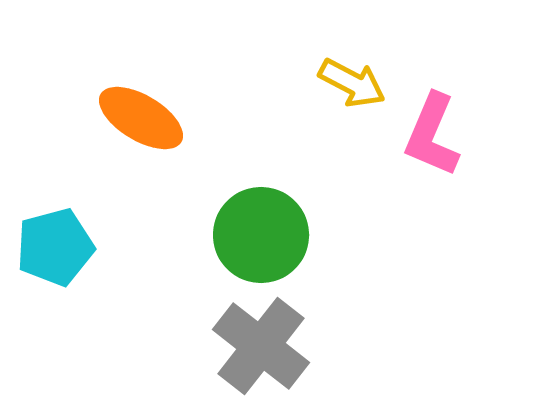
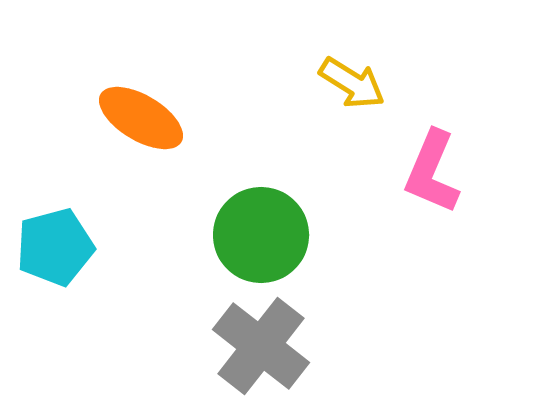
yellow arrow: rotated 4 degrees clockwise
pink L-shape: moved 37 px down
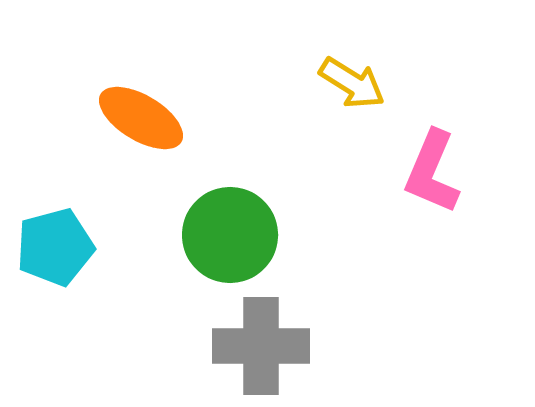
green circle: moved 31 px left
gray cross: rotated 38 degrees counterclockwise
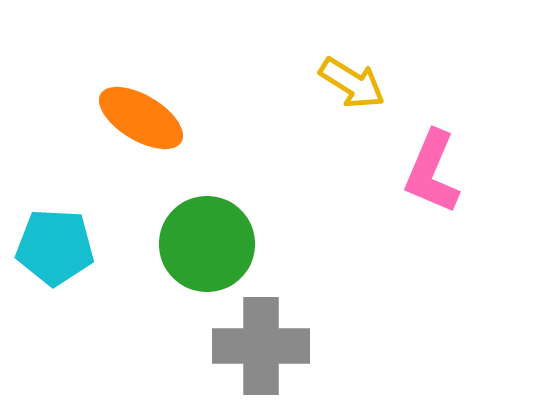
green circle: moved 23 px left, 9 px down
cyan pentagon: rotated 18 degrees clockwise
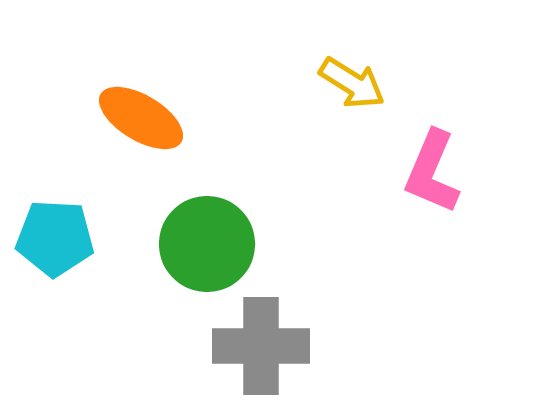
cyan pentagon: moved 9 px up
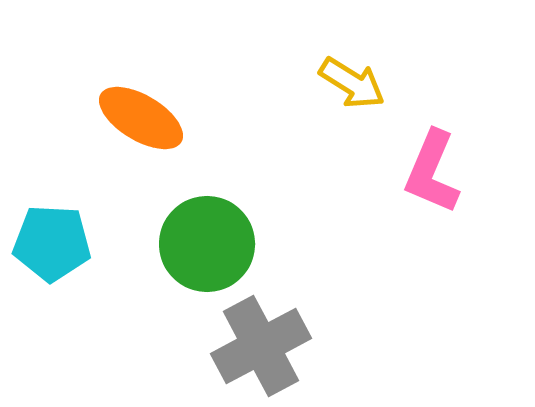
cyan pentagon: moved 3 px left, 5 px down
gray cross: rotated 28 degrees counterclockwise
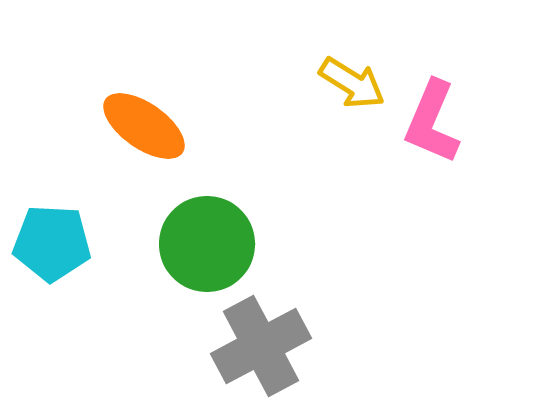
orange ellipse: moved 3 px right, 8 px down; rotated 4 degrees clockwise
pink L-shape: moved 50 px up
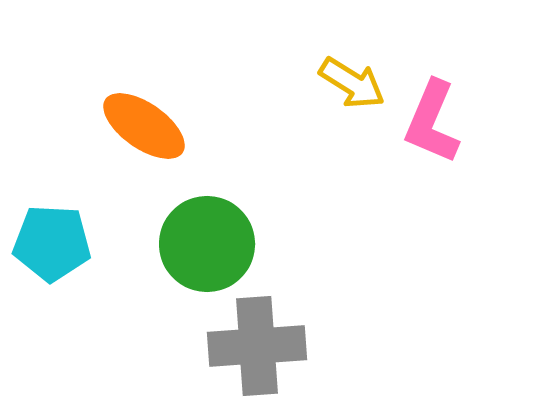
gray cross: moved 4 px left; rotated 24 degrees clockwise
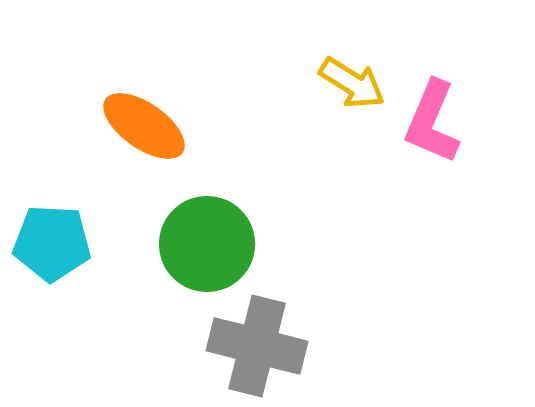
gray cross: rotated 18 degrees clockwise
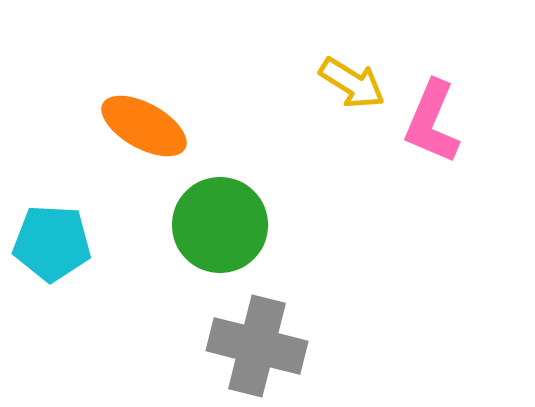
orange ellipse: rotated 6 degrees counterclockwise
green circle: moved 13 px right, 19 px up
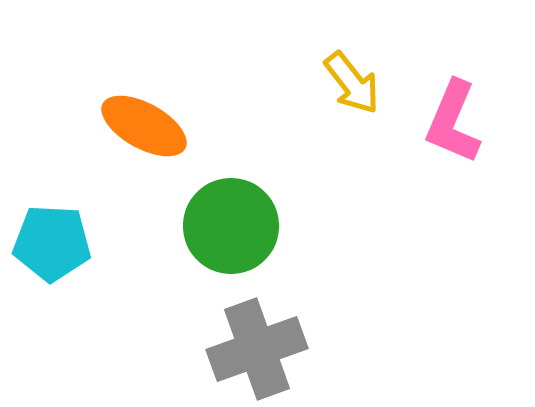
yellow arrow: rotated 20 degrees clockwise
pink L-shape: moved 21 px right
green circle: moved 11 px right, 1 px down
gray cross: moved 3 px down; rotated 34 degrees counterclockwise
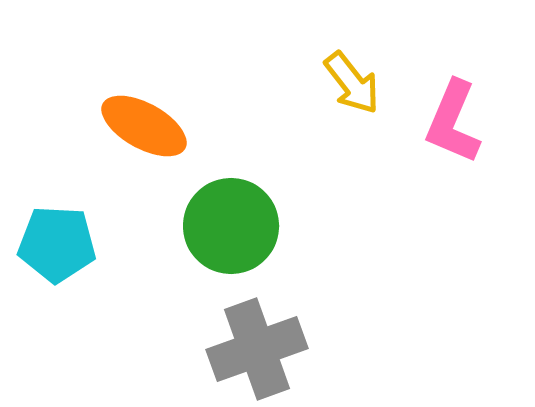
cyan pentagon: moved 5 px right, 1 px down
